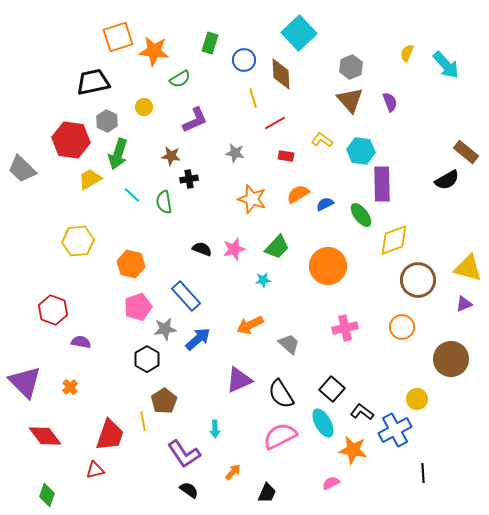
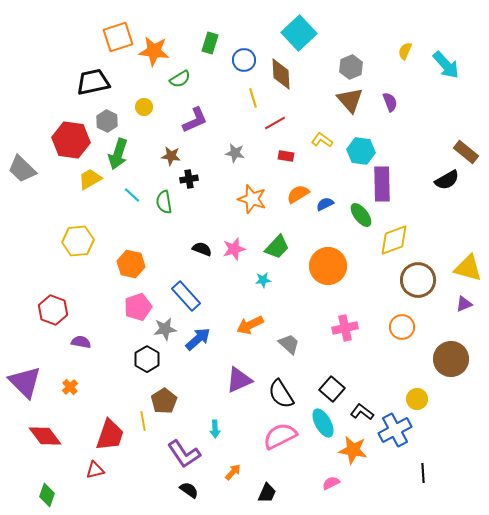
yellow semicircle at (407, 53): moved 2 px left, 2 px up
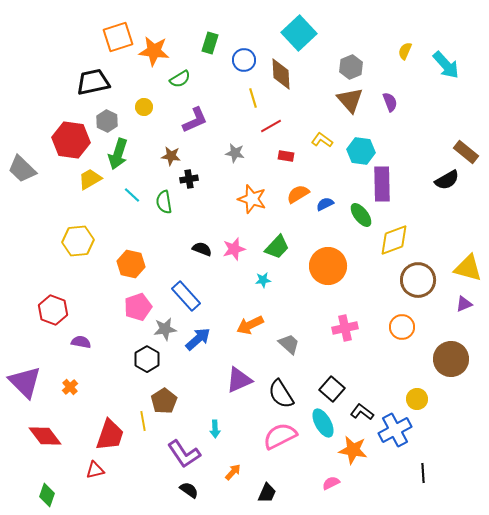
red line at (275, 123): moved 4 px left, 3 px down
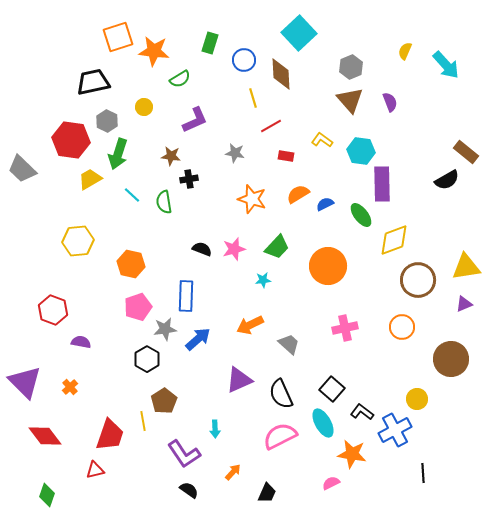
yellow triangle at (468, 268): moved 2 px left, 1 px up; rotated 24 degrees counterclockwise
blue rectangle at (186, 296): rotated 44 degrees clockwise
black semicircle at (281, 394): rotated 8 degrees clockwise
orange star at (353, 450): moved 1 px left, 4 px down
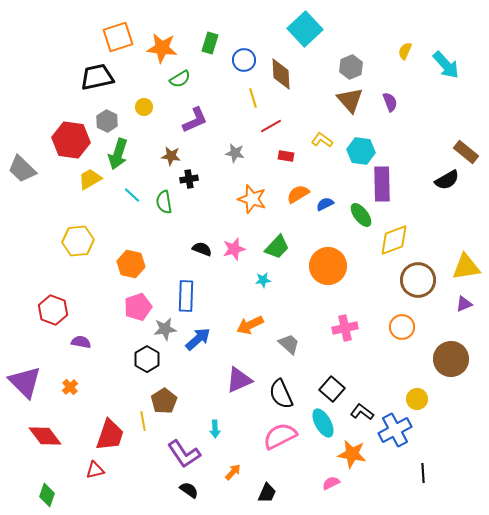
cyan square at (299, 33): moved 6 px right, 4 px up
orange star at (154, 51): moved 8 px right, 3 px up
black trapezoid at (93, 82): moved 4 px right, 5 px up
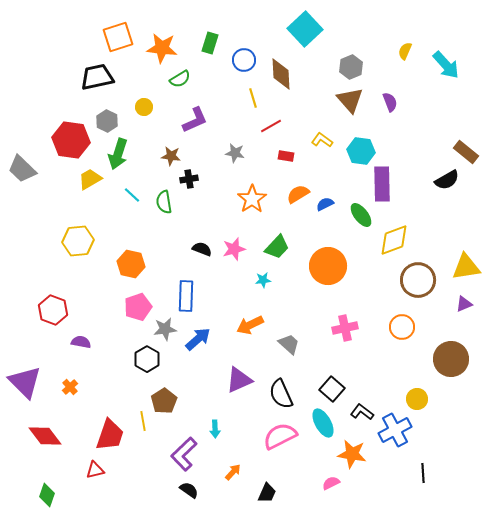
orange star at (252, 199): rotated 20 degrees clockwise
purple L-shape at (184, 454): rotated 80 degrees clockwise
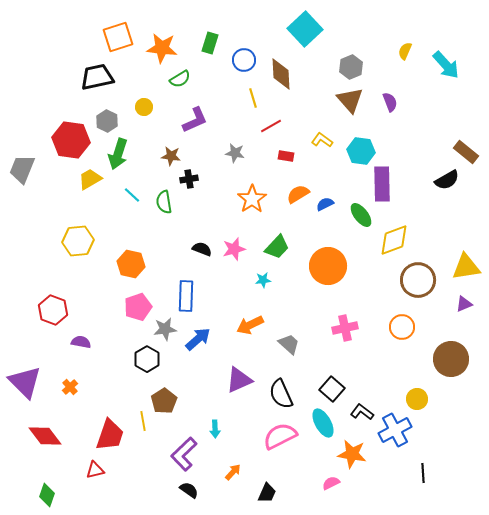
gray trapezoid at (22, 169): rotated 68 degrees clockwise
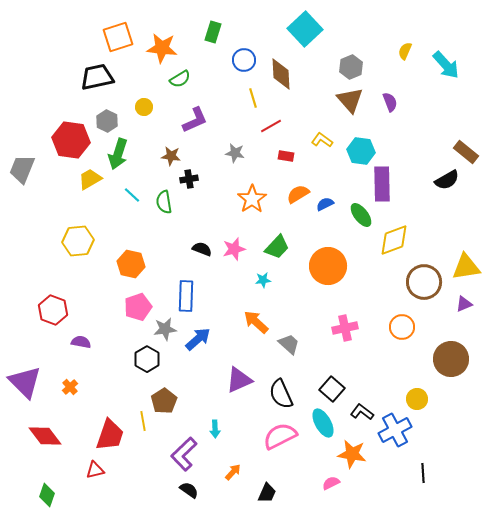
green rectangle at (210, 43): moved 3 px right, 11 px up
brown circle at (418, 280): moved 6 px right, 2 px down
orange arrow at (250, 325): moved 6 px right, 3 px up; rotated 68 degrees clockwise
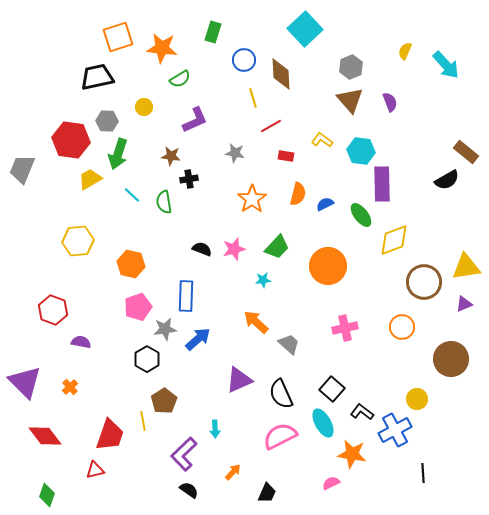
gray hexagon at (107, 121): rotated 25 degrees counterclockwise
orange semicircle at (298, 194): rotated 135 degrees clockwise
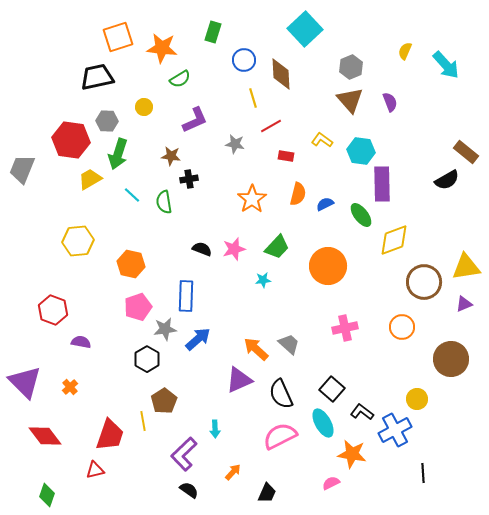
gray star at (235, 153): moved 9 px up
orange arrow at (256, 322): moved 27 px down
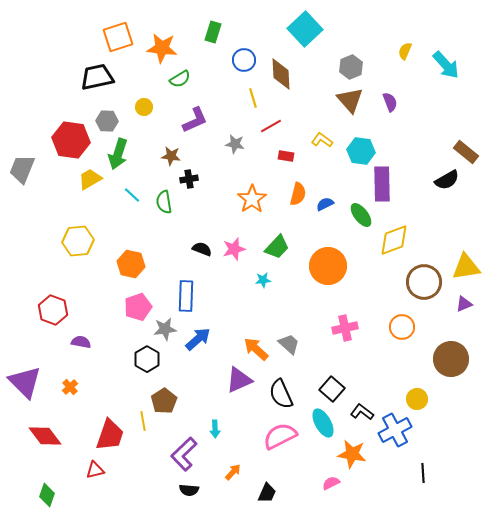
black semicircle at (189, 490): rotated 150 degrees clockwise
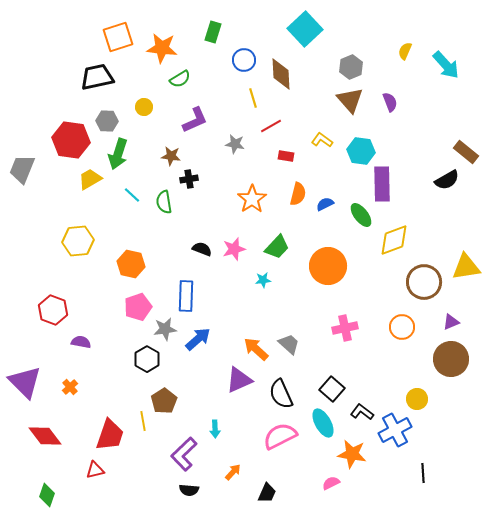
purple triangle at (464, 304): moved 13 px left, 18 px down
